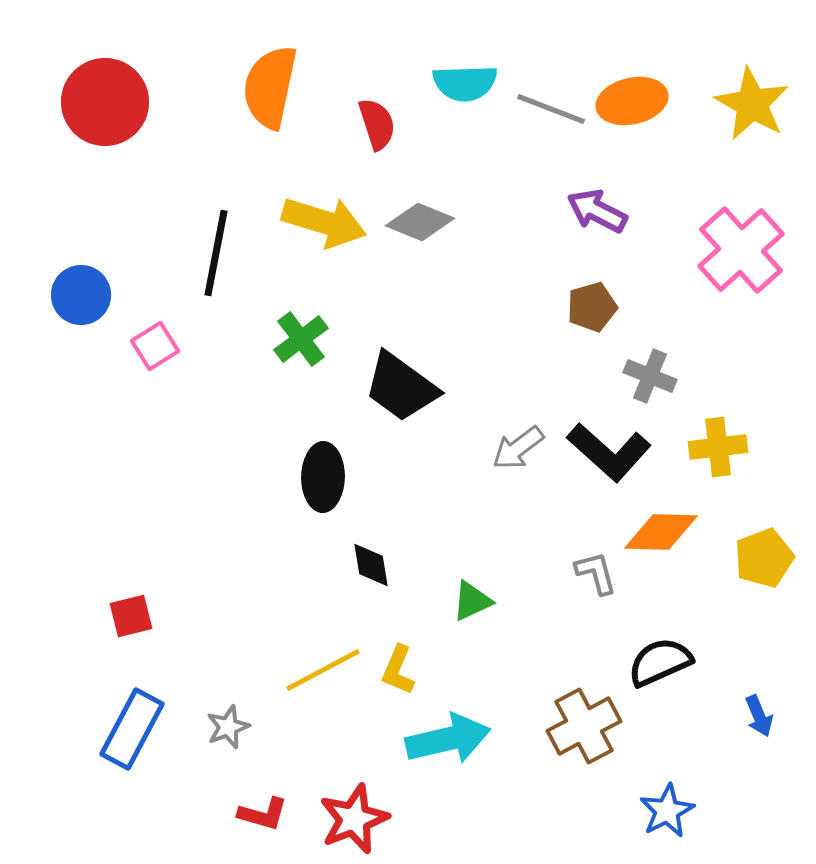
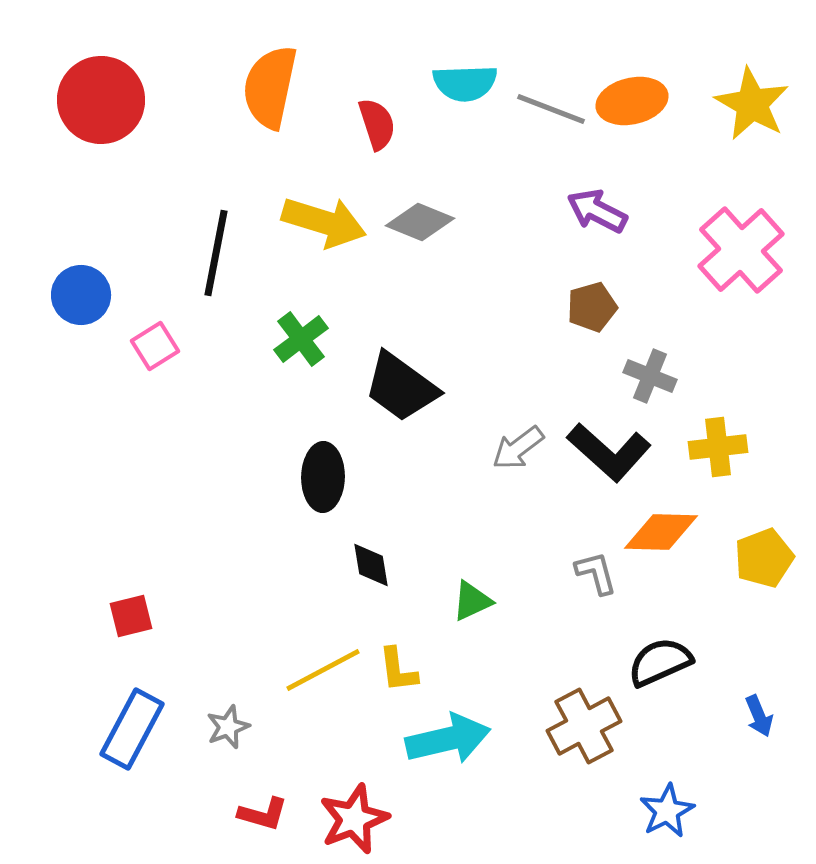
red circle: moved 4 px left, 2 px up
yellow L-shape: rotated 30 degrees counterclockwise
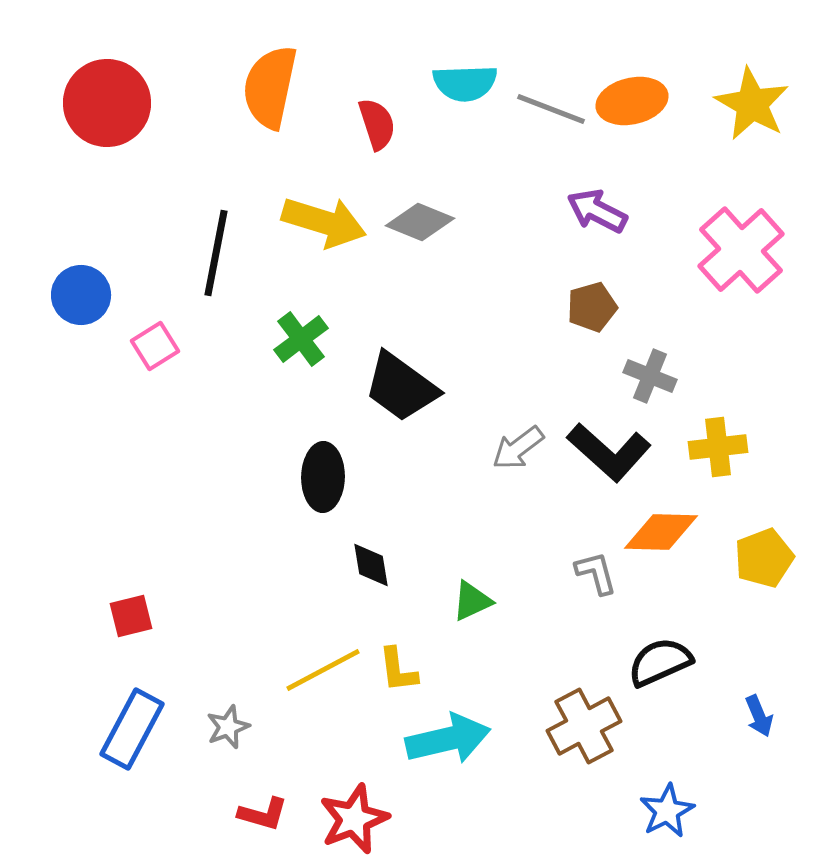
red circle: moved 6 px right, 3 px down
